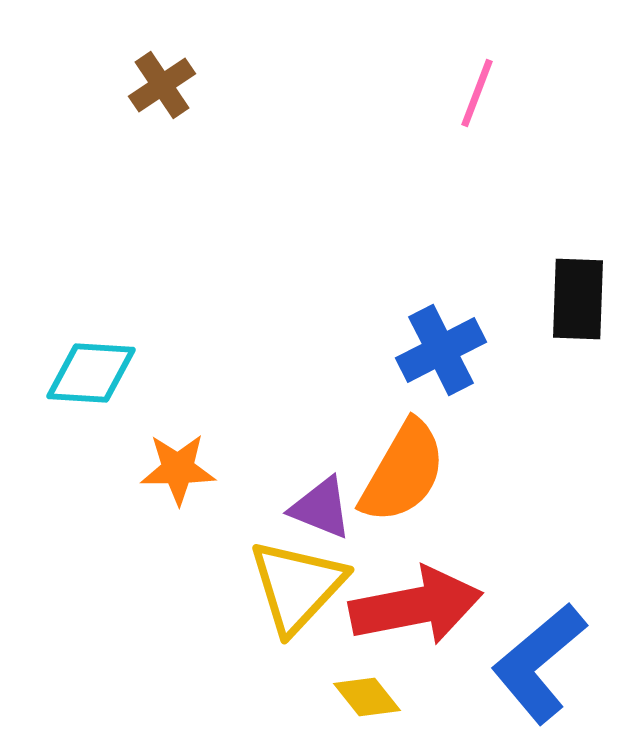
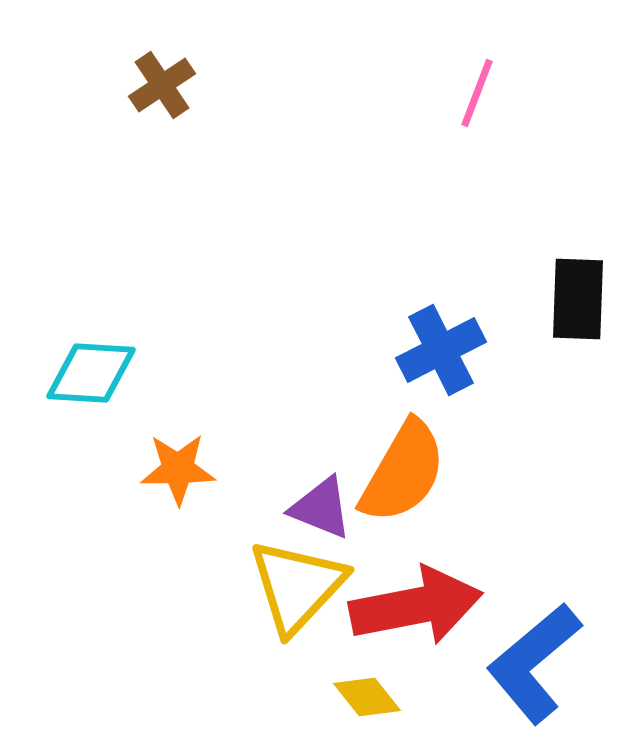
blue L-shape: moved 5 px left
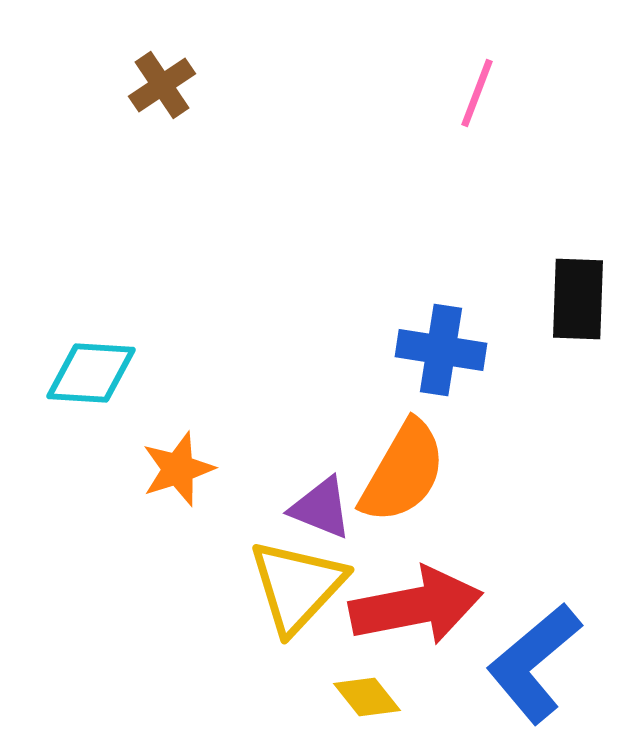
blue cross: rotated 36 degrees clockwise
orange star: rotated 18 degrees counterclockwise
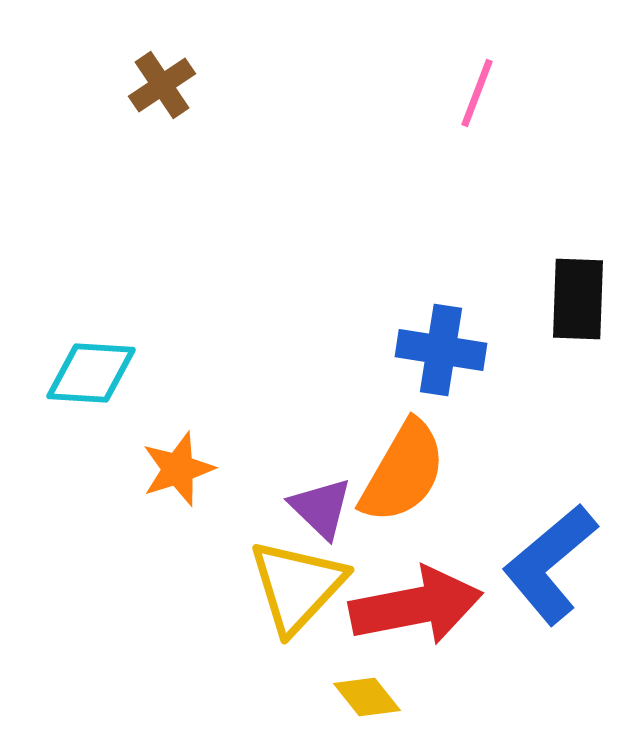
purple triangle: rotated 22 degrees clockwise
blue L-shape: moved 16 px right, 99 px up
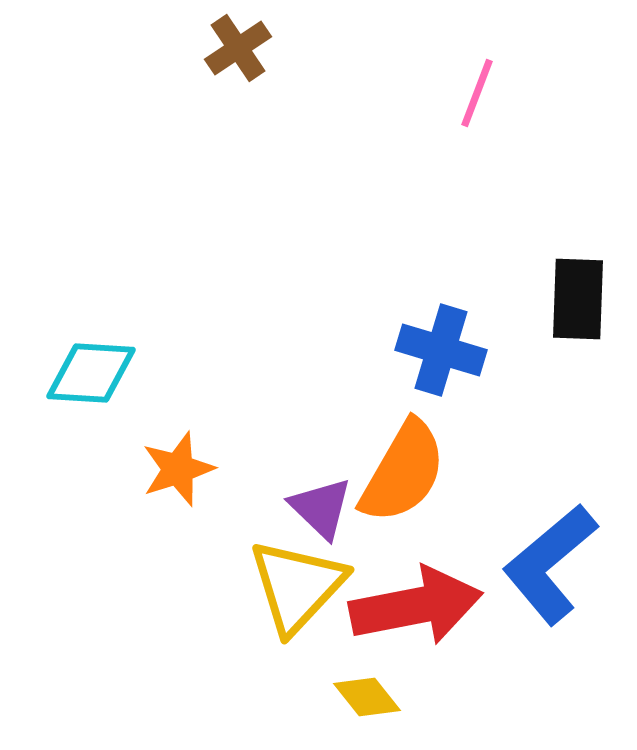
brown cross: moved 76 px right, 37 px up
blue cross: rotated 8 degrees clockwise
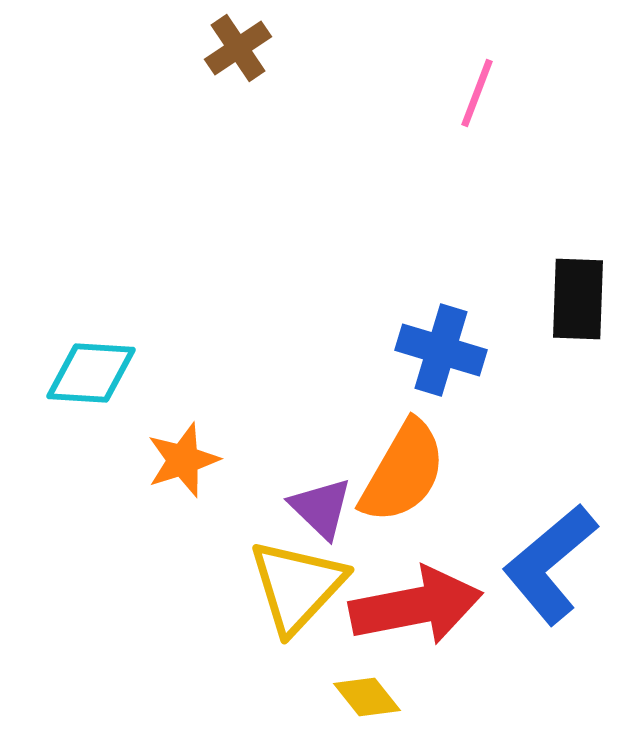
orange star: moved 5 px right, 9 px up
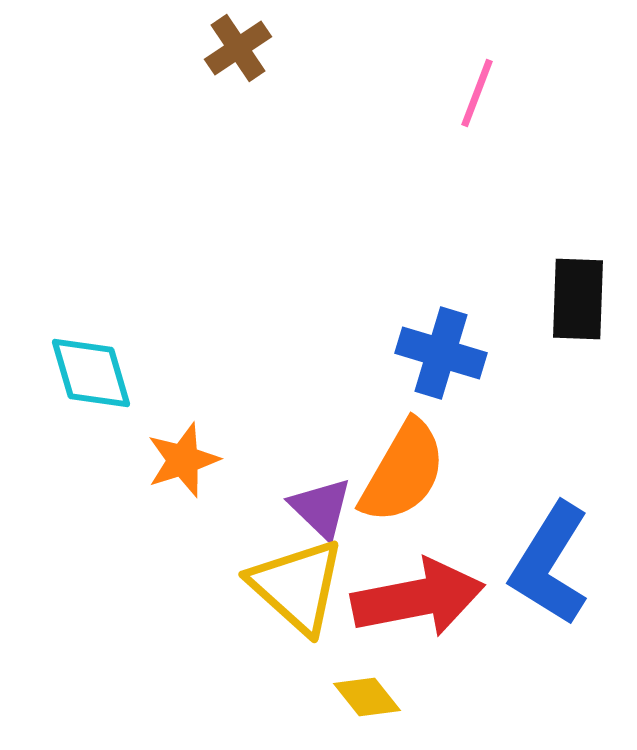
blue cross: moved 3 px down
cyan diamond: rotated 70 degrees clockwise
blue L-shape: rotated 18 degrees counterclockwise
yellow triangle: rotated 31 degrees counterclockwise
red arrow: moved 2 px right, 8 px up
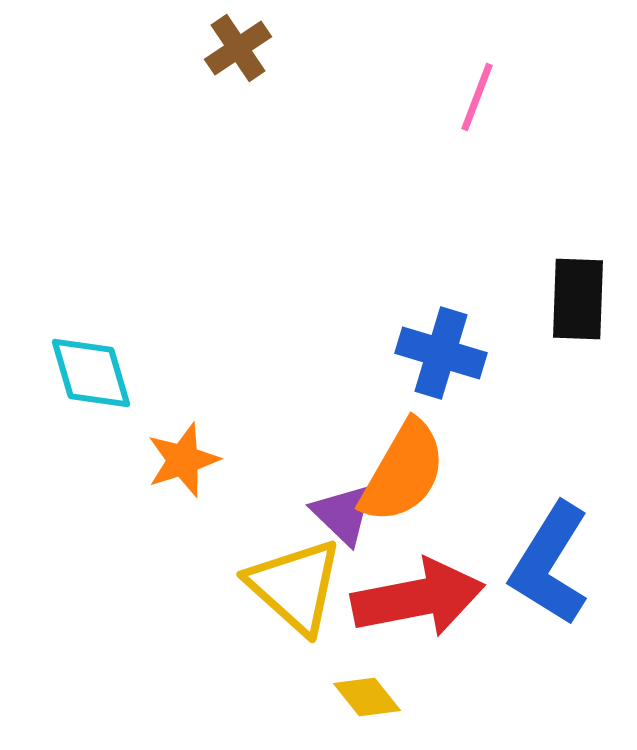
pink line: moved 4 px down
purple triangle: moved 22 px right, 6 px down
yellow triangle: moved 2 px left
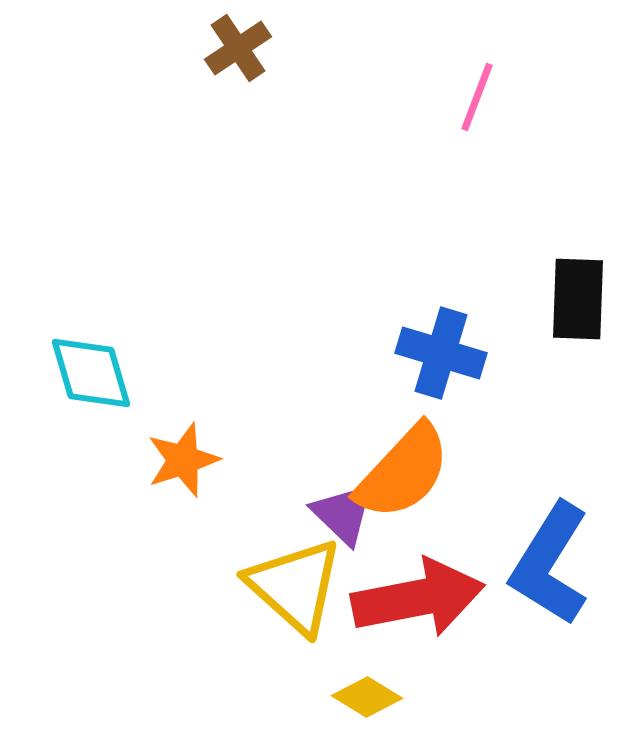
orange semicircle: rotated 13 degrees clockwise
yellow diamond: rotated 20 degrees counterclockwise
